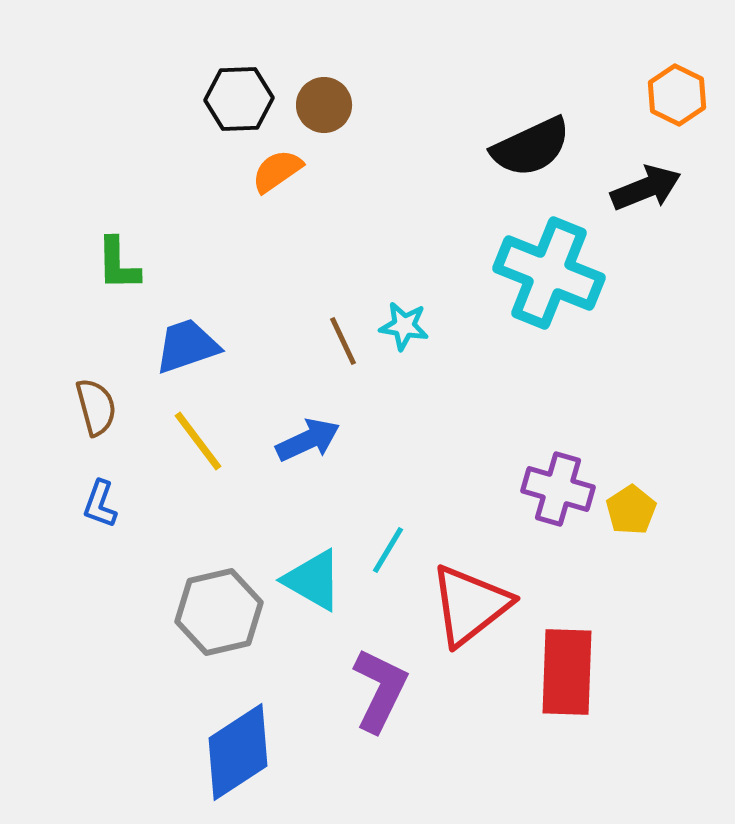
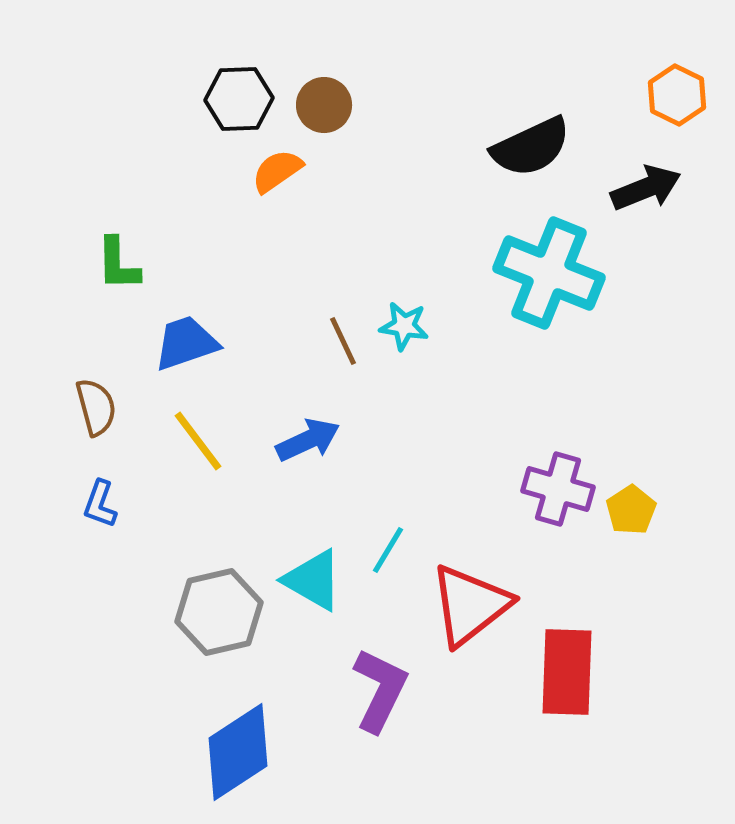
blue trapezoid: moved 1 px left, 3 px up
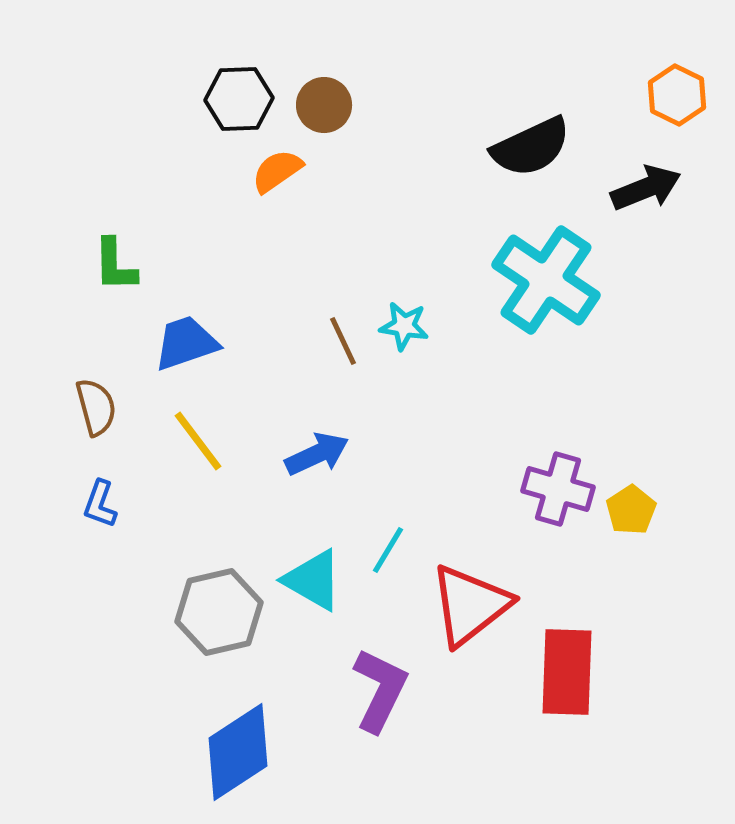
green L-shape: moved 3 px left, 1 px down
cyan cross: moved 3 px left, 7 px down; rotated 12 degrees clockwise
blue arrow: moved 9 px right, 14 px down
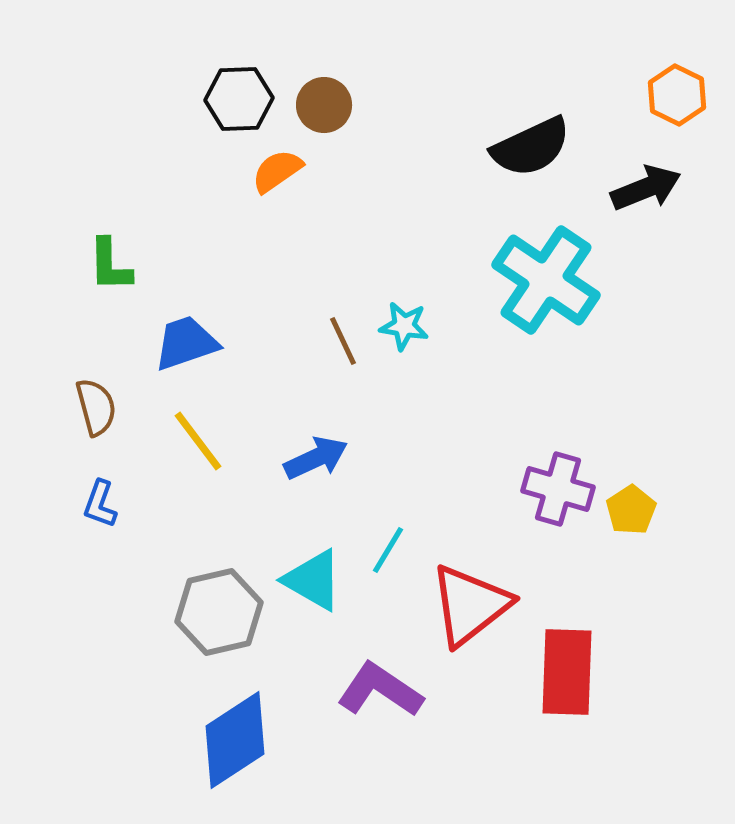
green L-shape: moved 5 px left
blue arrow: moved 1 px left, 4 px down
purple L-shape: rotated 82 degrees counterclockwise
blue diamond: moved 3 px left, 12 px up
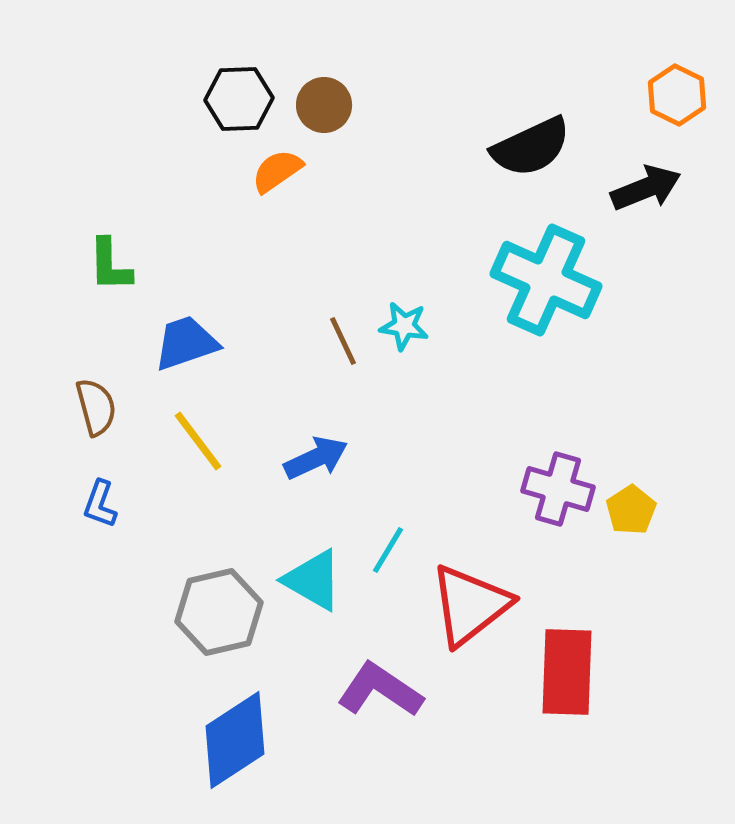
cyan cross: rotated 10 degrees counterclockwise
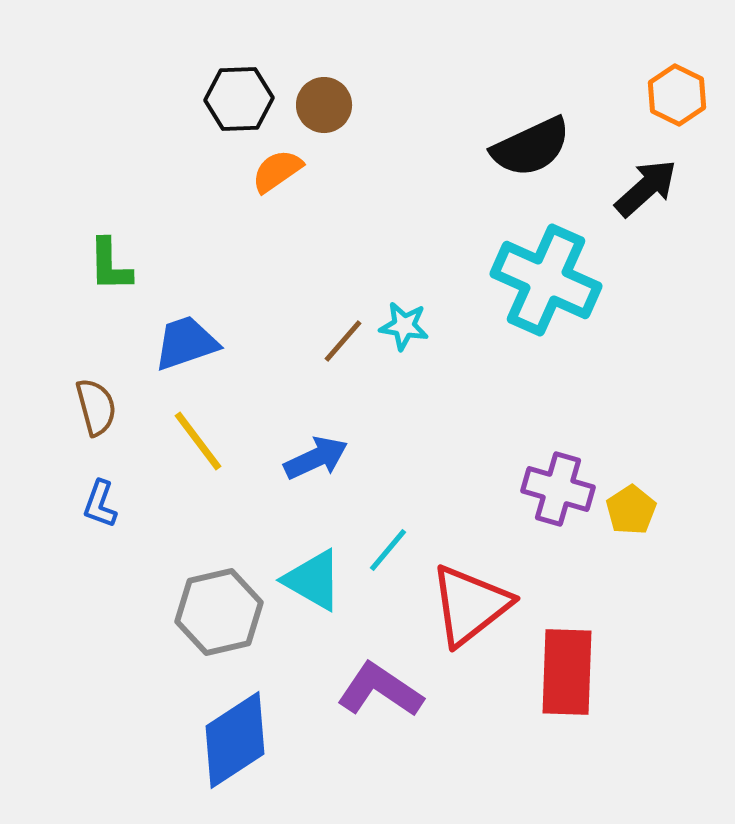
black arrow: rotated 20 degrees counterclockwise
brown line: rotated 66 degrees clockwise
cyan line: rotated 9 degrees clockwise
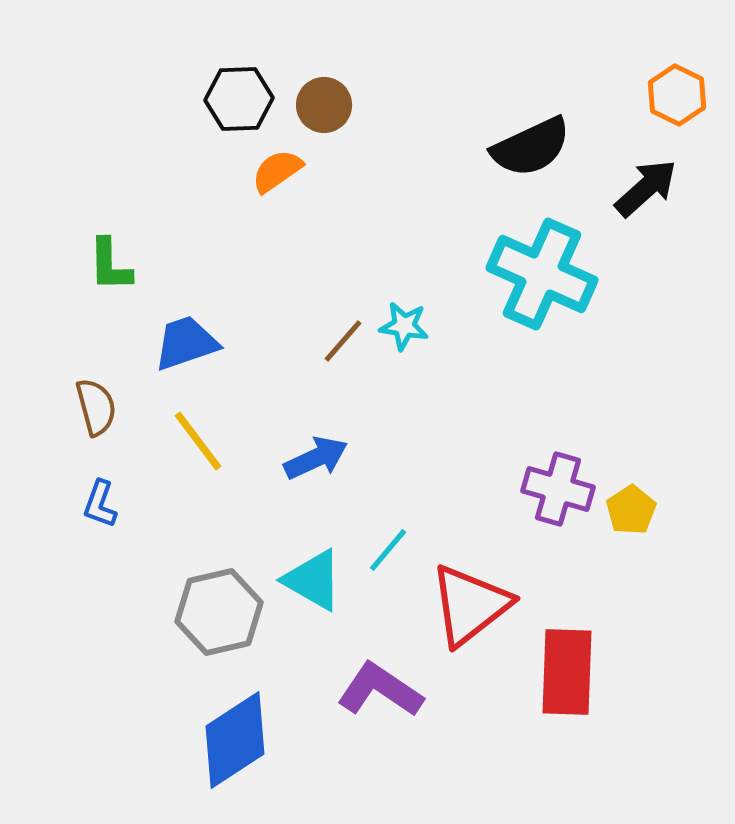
cyan cross: moved 4 px left, 6 px up
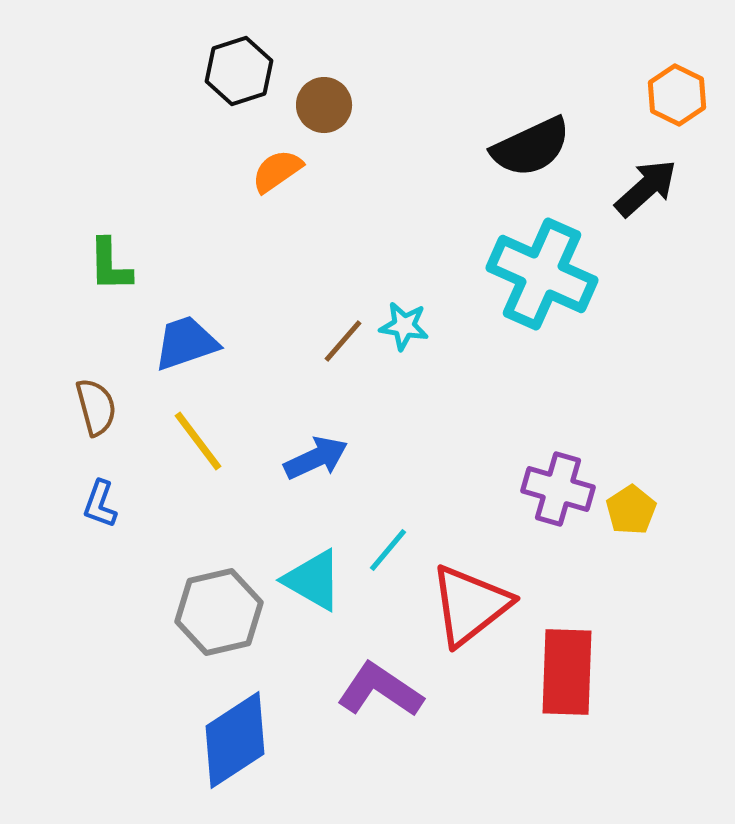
black hexagon: moved 28 px up; rotated 16 degrees counterclockwise
